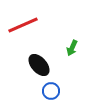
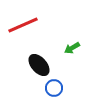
green arrow: rotated 35 degrees clockwise
blue circle: moved 3 px right, 3 px up
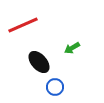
black ellipse: moved 3 px up
blue circle: moved 1 px right, 1 px up
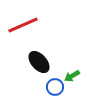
green arrow: moved 28 px down
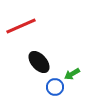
red line: moved 2 px left, 1 px down
green arrow: moved 2 px up
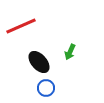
green arrow: moved 2 px left, 22 px up; rotated 35 degrees counterclockwise
blue circle: moved 9 px left, 1 px down
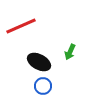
black ellipse: rotated 20 degrees counterclockwise
blue circle: moved 3 px left, 2 px up
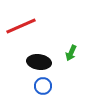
green arrow: moved 1 px right, 1 px down
black ellipse: rotated 20 degrees counterclockwise
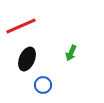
black ellipse: moved 12 px left, 3 px up; rotated 75 degrees counterclockwise
blue circle: moved 1 px up
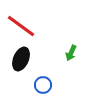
red line: rotated 60 degrees clockwise
black ellipse: moved 6 px left
